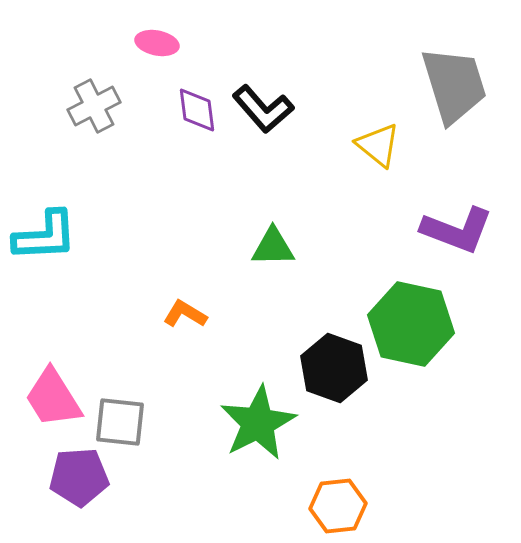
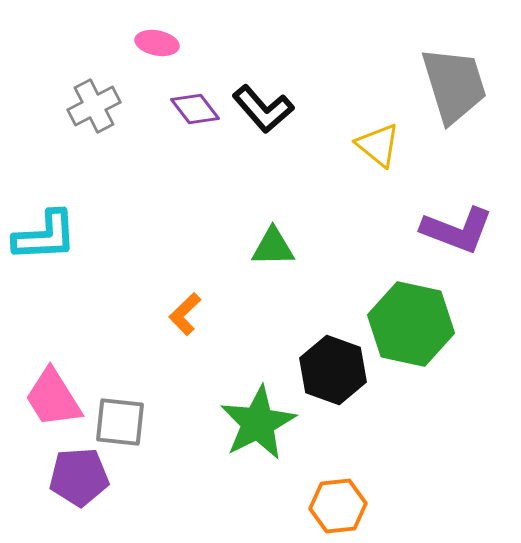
purple diamond: moved 2 px left, 1 px up; rotated 30 degrees counterclockwise
orange L-shape: rotated 75 degrees counterclockwise
black hexagon: moved 1 px left, 2 px down
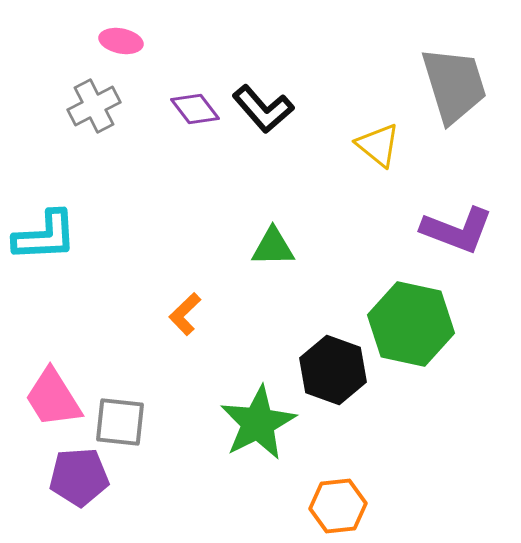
pink ellipse: moved 36 px left, 2 px up
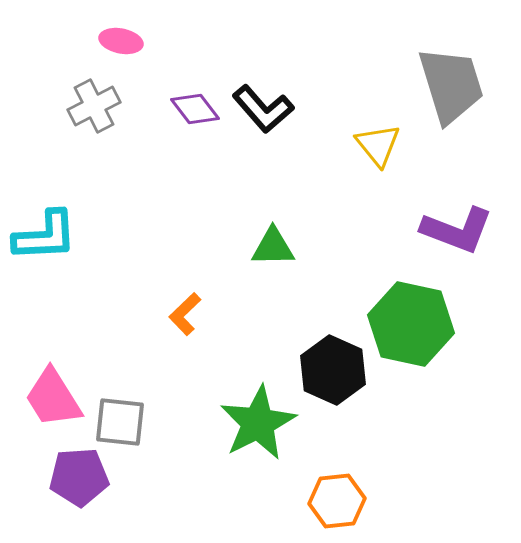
gray trapezoid: moved 3 px left
yellow triangle: rotated 12 degrees clockwise
black hexagon: rotated 4 degrees clockwise
orange hexagon: moved 1 px left, 5 px up
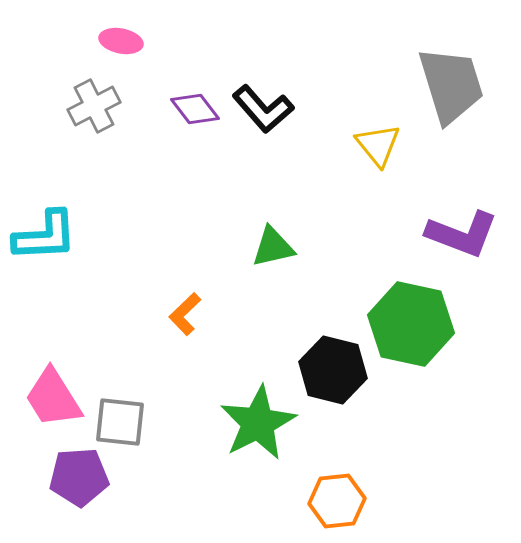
purple L-shape: moved 5 px right, 4 px down
green triangle: rotated 12 degrees counterclockwise
black hexagon: rotated 10 degrees counterclockwise
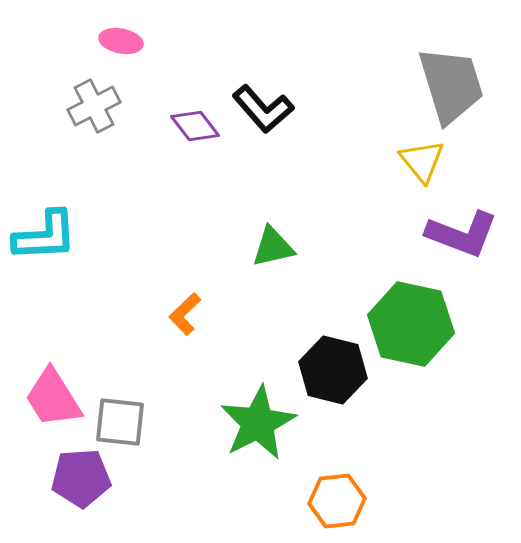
purple diamond: moved 17 px down
yellow triangle: moved 44 px right, 16 px down
purple pentagon: moved 2 px right, 1 px down
